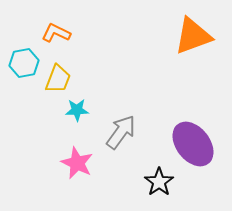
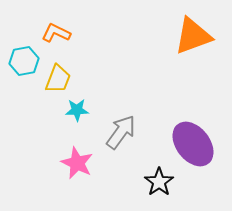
cyan hexagon: moved 2 px up
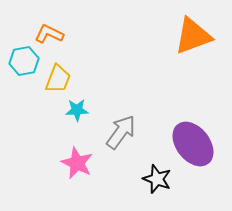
orange L-shape: moved 7 px left, 1 px down
black star: moved 2 px left, 3 px up; rotated 16 degrees counterclockwise
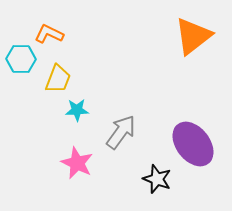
orange triangle: rotated 18 degrees counterclockwise
cyan hexagon: moved 3 px left, 2 px up; rotated 12 degrees clockwise
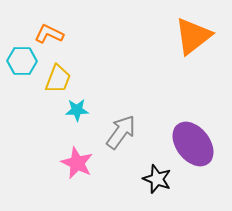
cyan hexagon: moved 1 px right, 2 px down
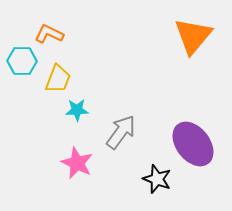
orange triangle: rotated 12 degrees counterclockwise
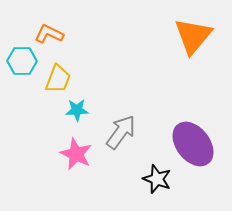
pink star: moved 1 px left, 9 px up
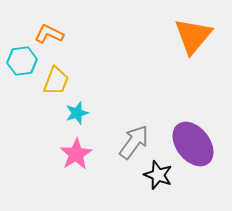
cyan hexagon: rotated 8 degrees counterclockwise
yellow trapezoid: moved 2 px left, 2 px down
cyan star: moved 3 px down; rotated 15 degrees counterclockwise
gray arrow: moved 13 px right, 10 px down
pink star: rotated 16 degrees clockwise
black star: moved 1 px right, 4 px up
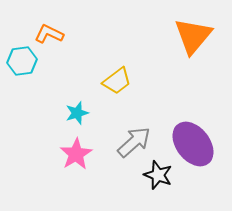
yellow trapezoid: moved 61 px right; rotated 32 degrees clockwise
gray arrow: rotated 12 degrees clockwise
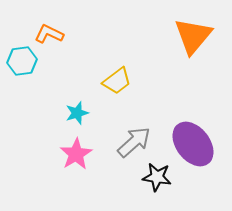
black star: moved 1 px left, 2 px down; rotated 12 degrees counterclockwise
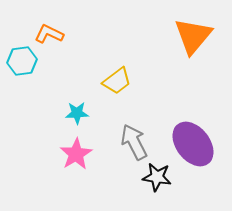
cyan star: rotated 15 degrees clockwise
gray arrow: rotated 75 degrees counterclockwise
